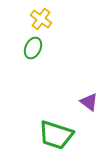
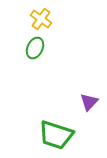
green ellipse: moved 2 px right
purple triangle: rotated 36 degrees clockwise
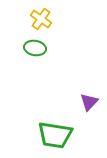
green ellipse: rotated 75 degrees clockwise
green trapezoid: moved 1 px left; rotated 9 degrees counterclockwise
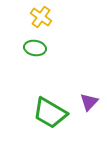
yellow cross: moved 2 px up
green trapezoid: moved 5 px left, 22 px up; rotated 21 degrees clockwise
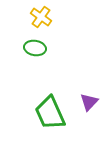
green trapezoid: rotated 36 degrees clockwise
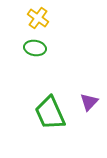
yellow cross: moved 3 px left, 1 px down
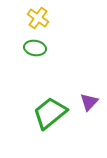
green trapezoid: rotated 75 degrees clockwise
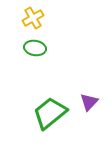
yellow cross: moved 5 px left; rotated 25 degrees clockwise
